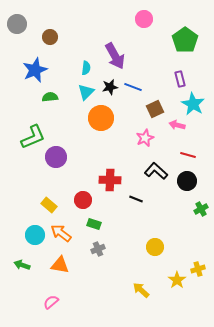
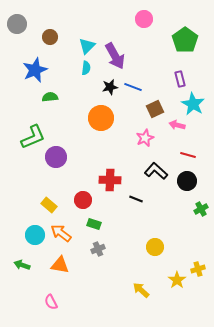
cyan triangle: moved 1 px right, 46 px up
pink semicircle: rotated 77 degrees counterclockwise
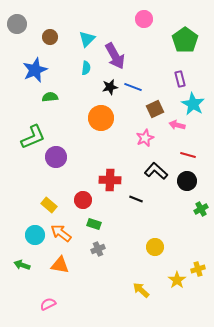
cyan triangle: moved 7 px up
pink semicircle: moved 3 px left, 2 px down; rotated 91 degrees clockwise
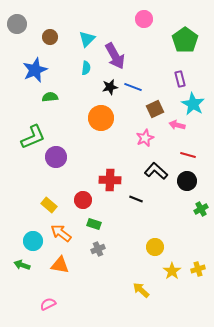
cyan circle: moved 2 px left, 6 px down
yellow star: moved 5 px left, 9 px up
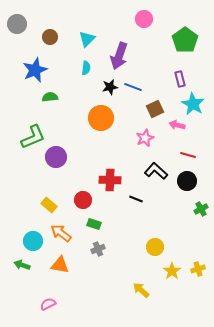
purple arrow: moved 4 px right; rotated 48 degrees clockwise
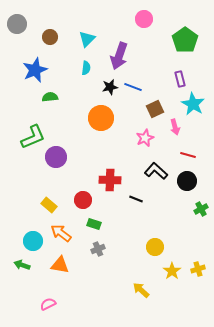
pink arrow: moved 2 px left, 2 px down; rotated 119 degrees counterclockwise
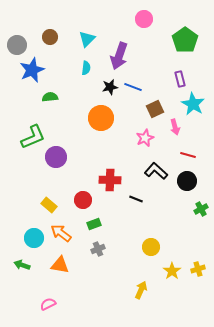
gray circle: moved 21 px down
blue star: moved 3 px left
green rectangle: rotated 40 degrees counterclockwise
cyan circle: moved 1 px right, 3 px up
yellow circle: moved 4 px left
yellow arrow: rotated 72 degrees clockwise
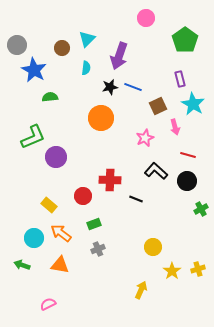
pink circle: moved 2 px right, 1 px up
brown circle: moved 12 px right, 11 px down
blue star: moved 2 px right; rotated 20 degrees counterclockwise
brown square: moved 3 px right, 3 px up
red circle: moved 4 px up
yellow circle: moved 2 px right
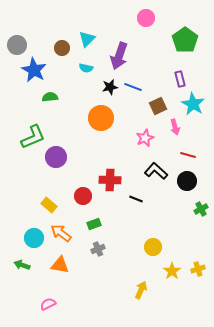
cyan semicircle: rotated 96 degrees clockwise
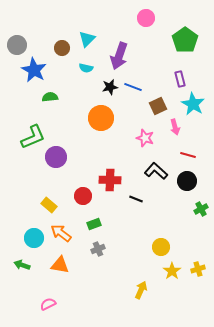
pink star: rotated 30 degrees counterclockwise
yellow circle: moved 8 px right
